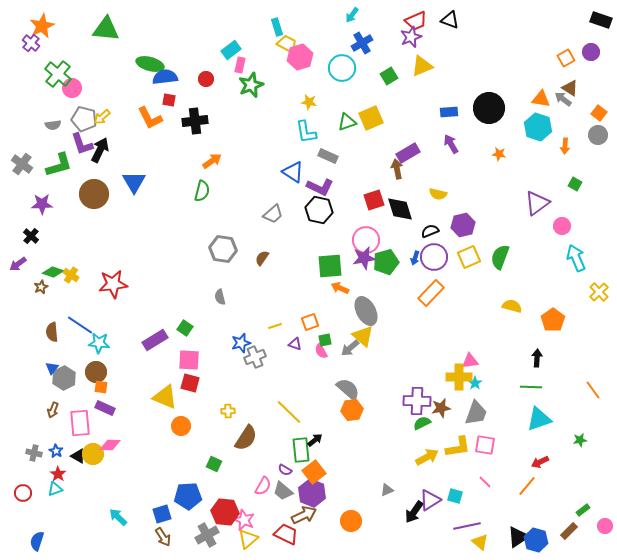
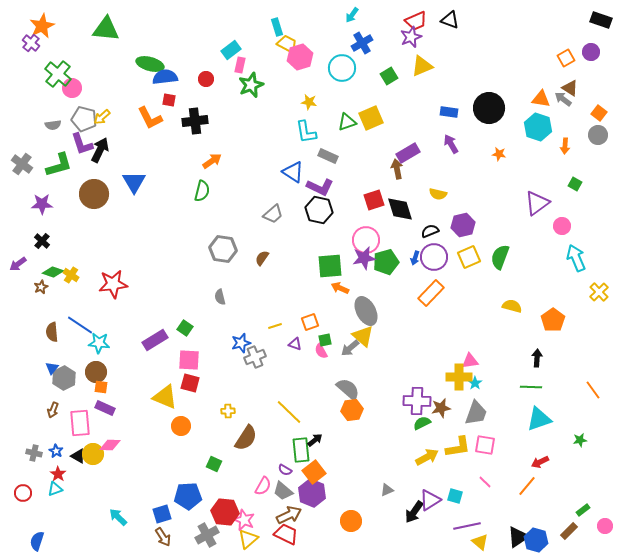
blue rectangle at (449, 112): rotated 12 degrees clockwise
black cross at (31, 236): moved 11 px right, 5 px down
brown arrow at (304, 515): moved 15 px left
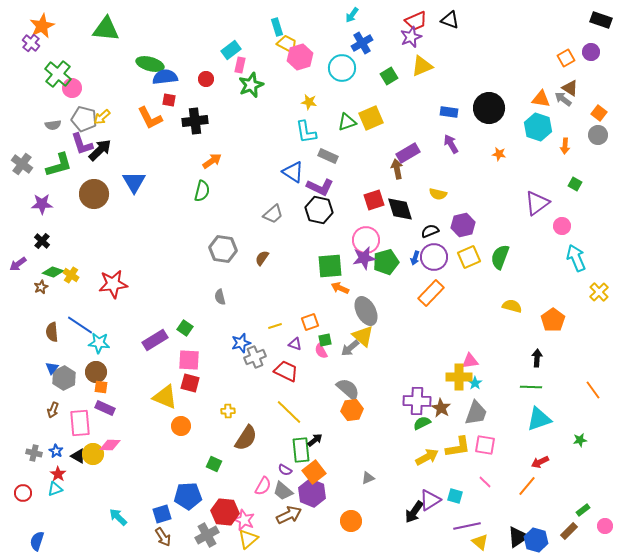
black arrow at (100, 150): rotated 20 degrees clockwise
brown star at (441, 408): rotated 30 degrees counterclockwise
gray triangle at (387, 490): moved 19 px left, 12 px up
red trapezoid at (286, 534): moved 163 px up
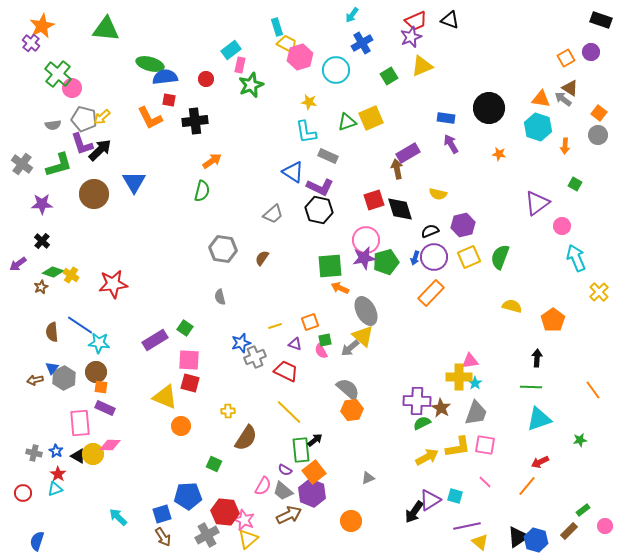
cyan circle at (342, 68): moved 6 px left, 2 px down
blue rectangle at (449, 112): moved 3 px left, 6 px down
brown arrow at (53, 410): moved 18 px left, 30 px up; rotated 56 degrees clockwise
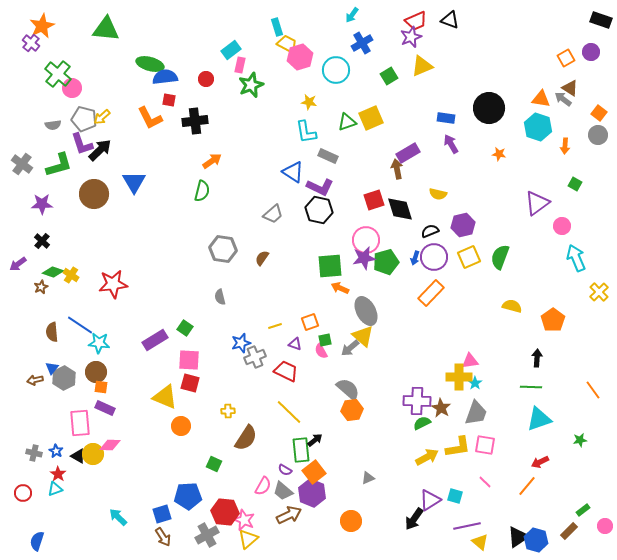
black arrow at (414, 512): moved 7 px down
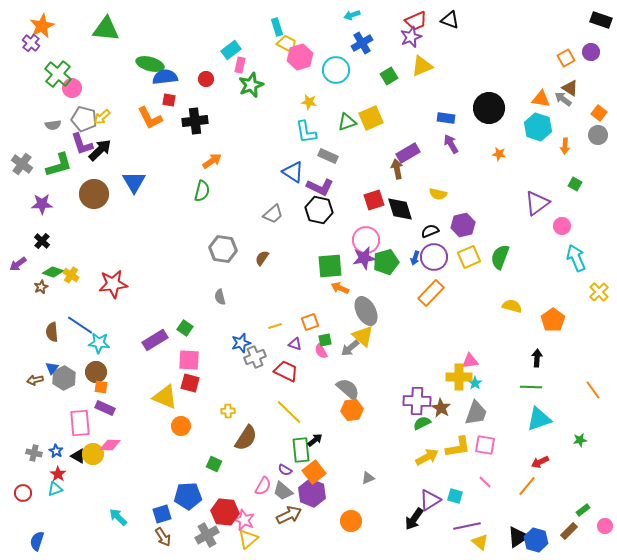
cyan arrow at (352, 15): rotated 35 degrees clockwise
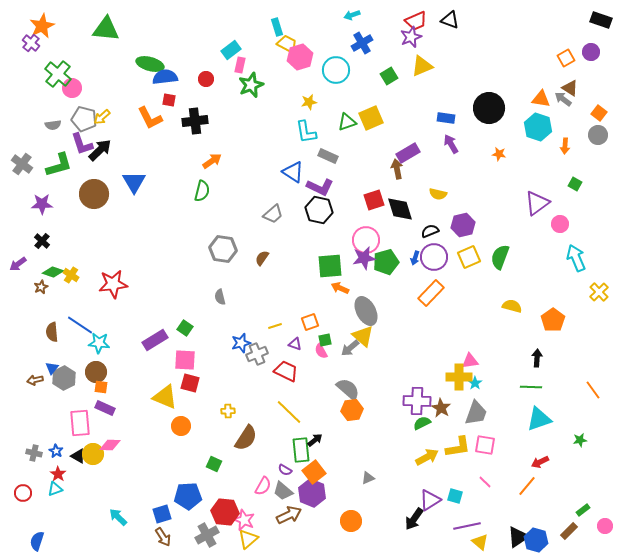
yellow star at (309, 102): rotated 21 degrees counterclockwise
pink circle at (562, 226): moved 2 px left, 2 px up
gray cross at (255, 357): moved 2 px right, 3 px up
pink square at (189, 360): moved 4 px left
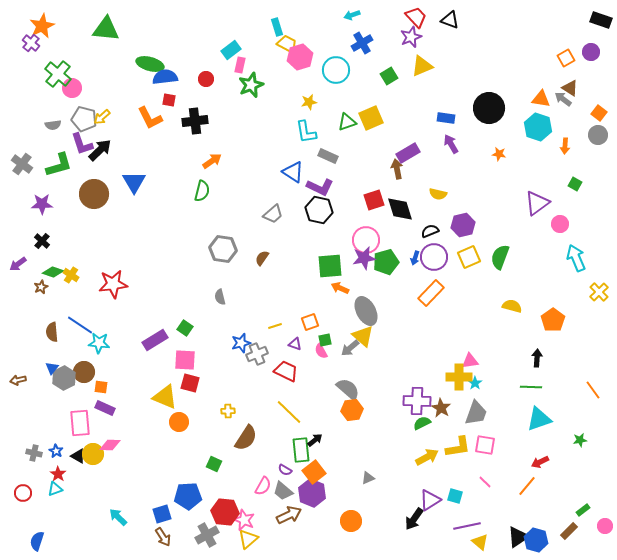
red trapezoid at (416, 21): moved 4 px up; rotated 110 degrees counterclockwise
brown circle at (96, 372): moved 12 px left
brown arrow at (35, 380): moved 17 px left
orange circle at (181, 426): moved 2 px left, 4 px up
